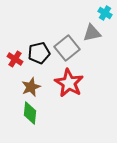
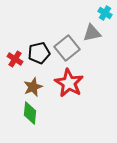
brown star: moved 2 px right
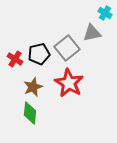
black pentagon: moved 1 px down
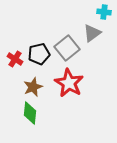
cyan cross: moved 1 px left, 1 px up; rotated 24 degrees counterclockwise
gray triangle: rotated 24 degrees counterclockwise
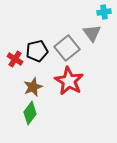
cyan cross: rotated 16 degrees counterclockwise
gray triangle: rotated 30 degrees counterclockwise
black pentagon: moved 2 px left, 3 px up
red star: moved 2 px up
green diamond: rotated 30 degrees clockwise
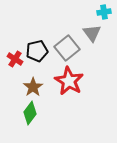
brown star: rotated 12 degrees counterclockwise
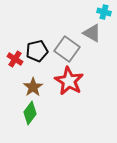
cyan cross: rotated 24 degrees clockwise
gray triangle: rotated 24 degrees counterclockwise
gray square: moved 1 px down; rotated 15 degrees counterclockwise
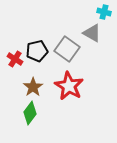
red star: moved 5 px down
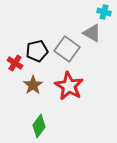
red cross: moved 4 px down
brown star: moved 2 px up
green diamond: moved 9 px right, 13 px down
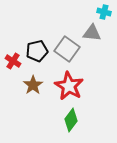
gray triangle: rotated 24 degrees counterclockwise
red cross: moved 2 px left, 2 px up
green diamond: moved 32 px right, 6 px up
